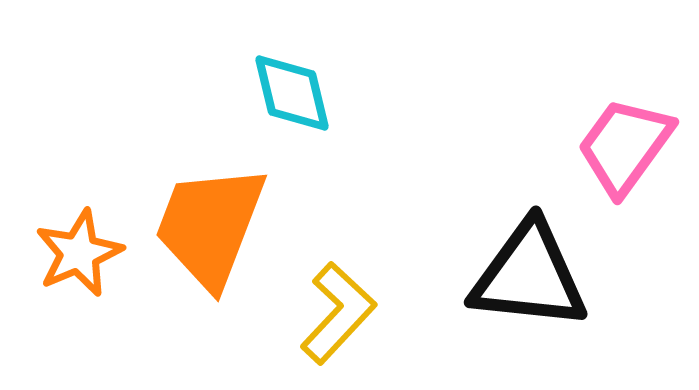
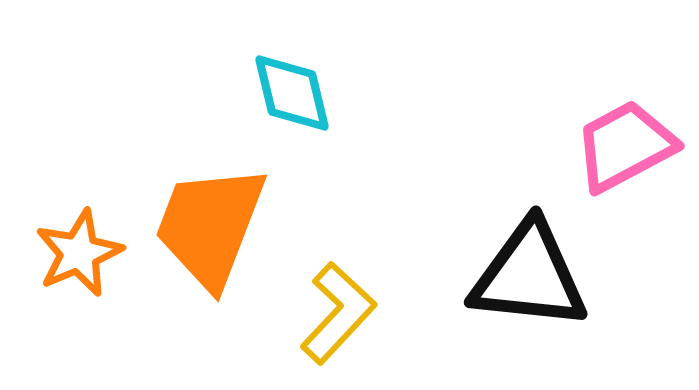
pink trapezoid: rotated 26 degrees clockwise
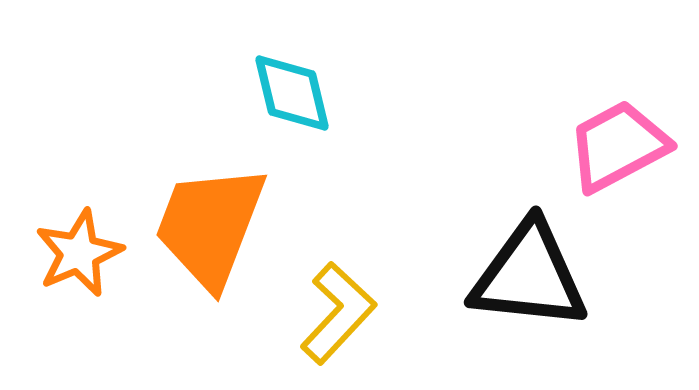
pink trapezoid: moved 7 px left
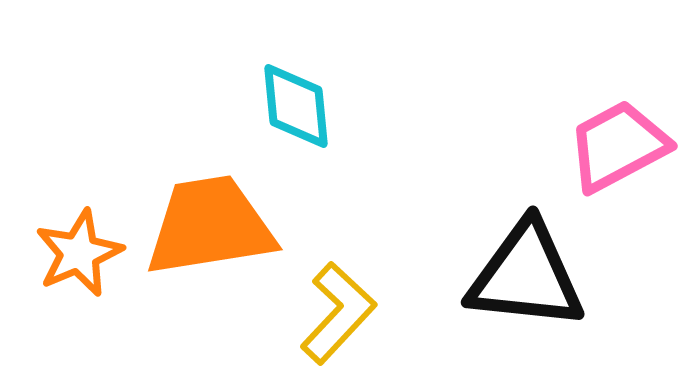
cyan diamond: moved 4 px right, 13 px down; rotated 8 degrees clockwise
orange trapezoid: rotated 60 degrees clockwise
black triangle: moved 3 px left
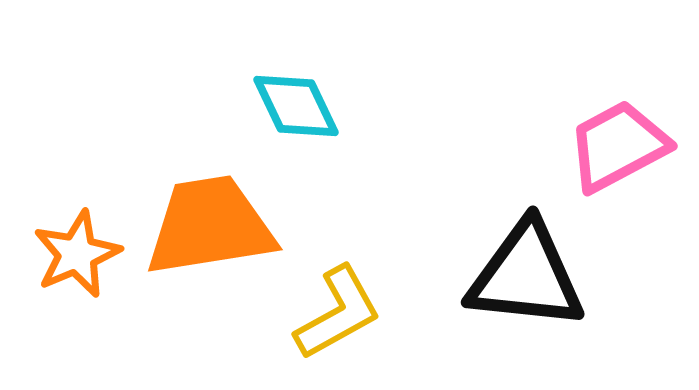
cyan diamond: rotated 20 degrees counterclockwise
orange star: moved 2 px left, 1 px down
yellow L-shape: rotated 18 degrees clockwise
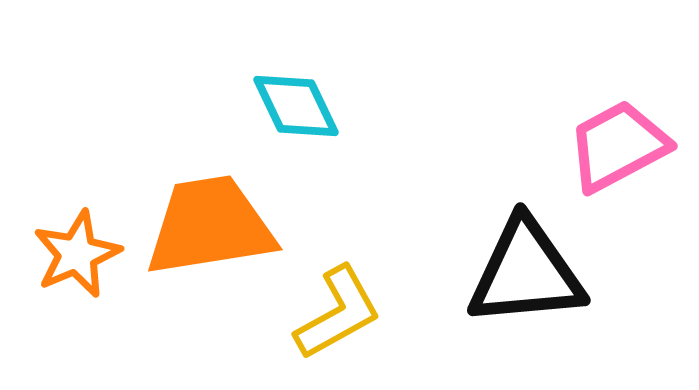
black triangle: moved 3 px up; rotated 11 degrees counterclockwise
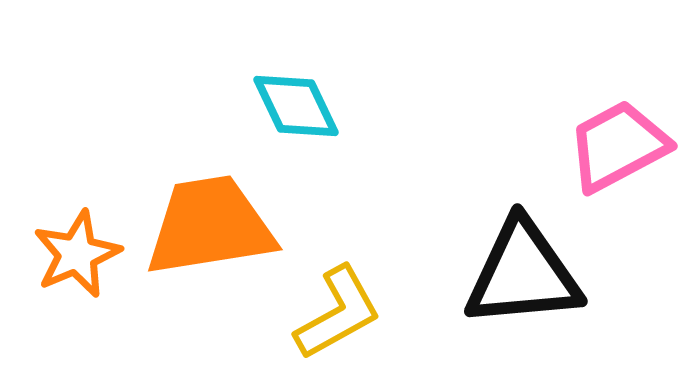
black triangle: moved 3 px left, 1 px down
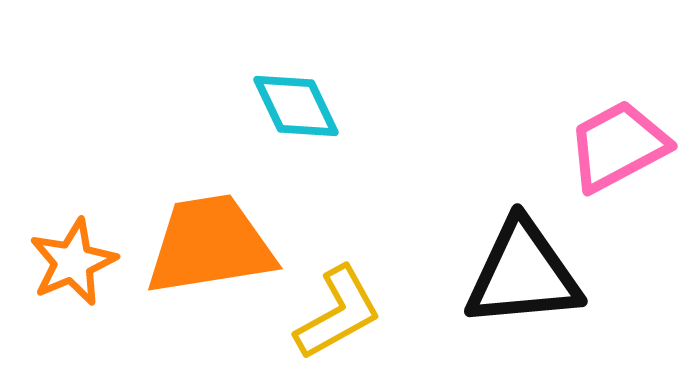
orange trapezoid: moved 19 px down
orange star: moved 4 px left, 8 px down
